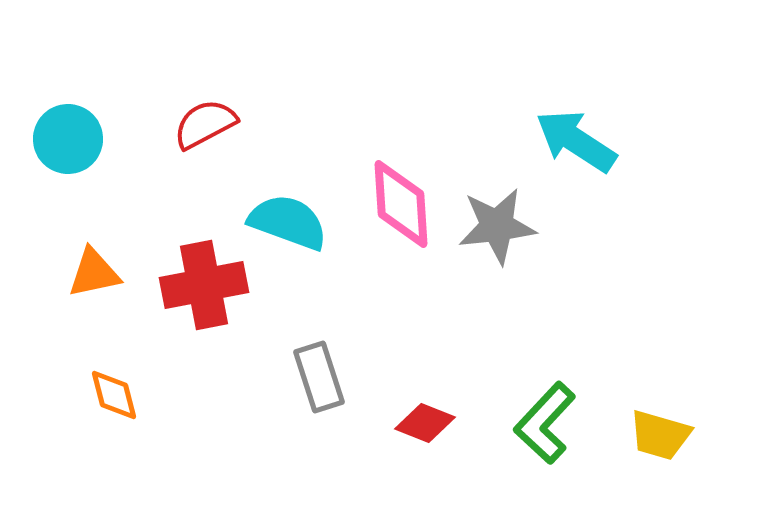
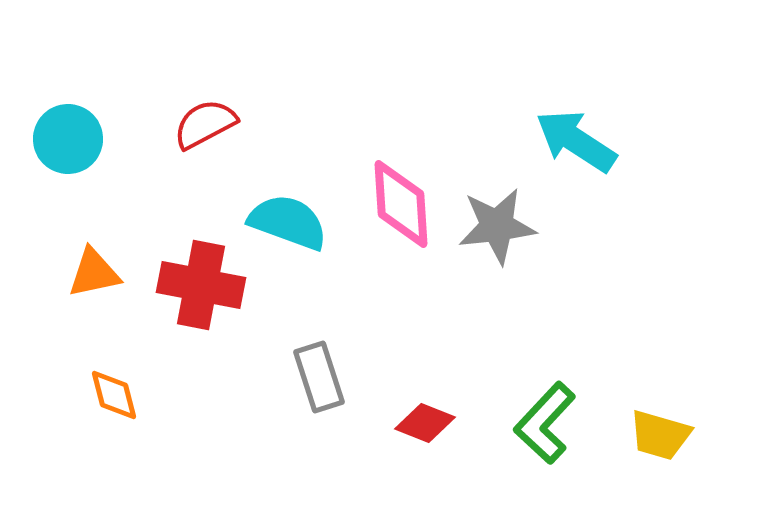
red cross: moved 3 px left; rotated 22 degrees clockwise
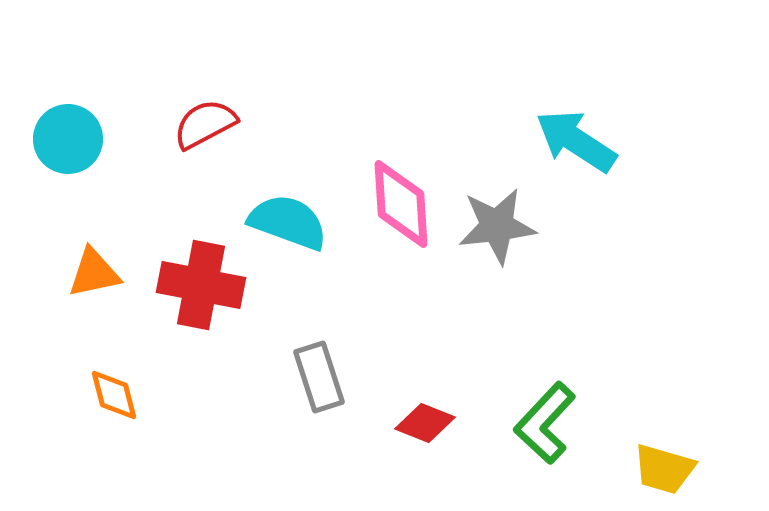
yellow trapezoid: moved 4 px right, 34 px down
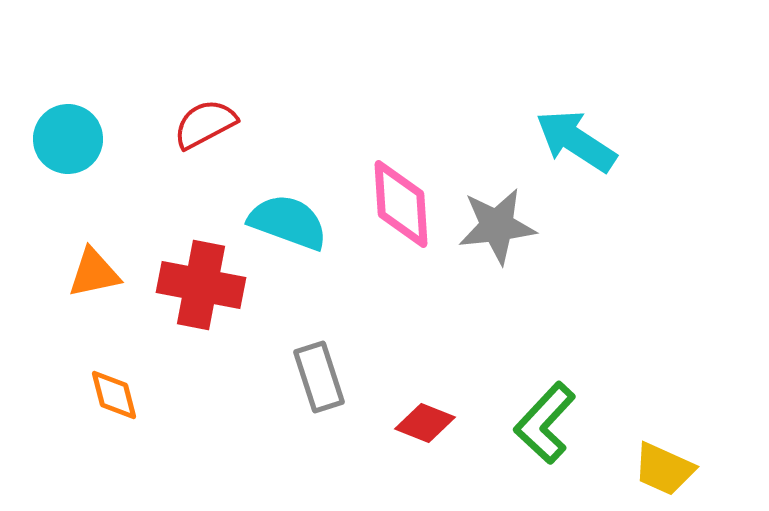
yellow trapezoid: rotated 8 degrees clockwise
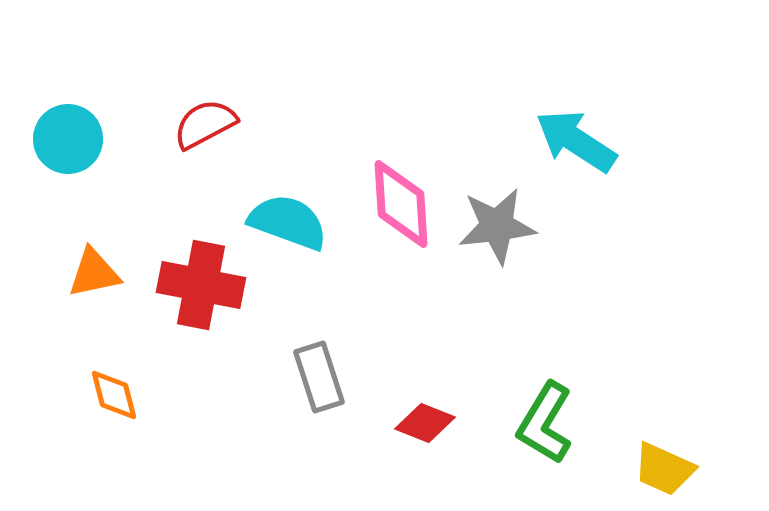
green L-shape: rotated 12 degrees counterclockwise
